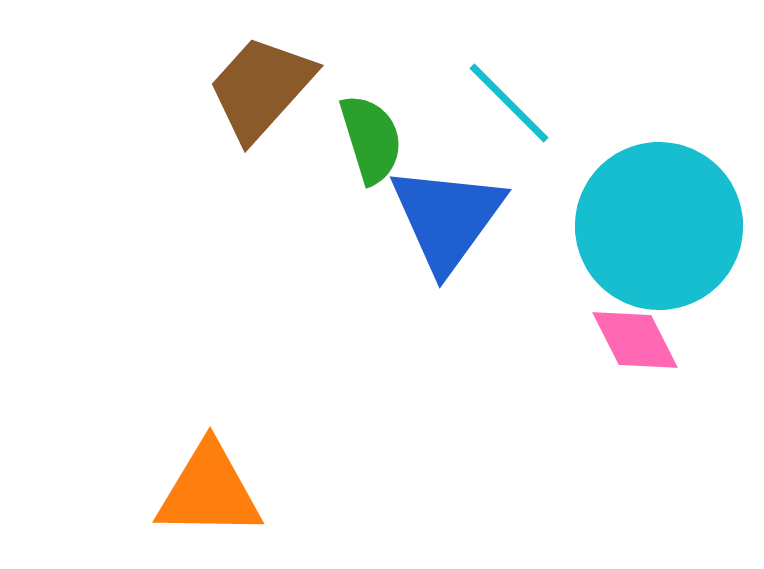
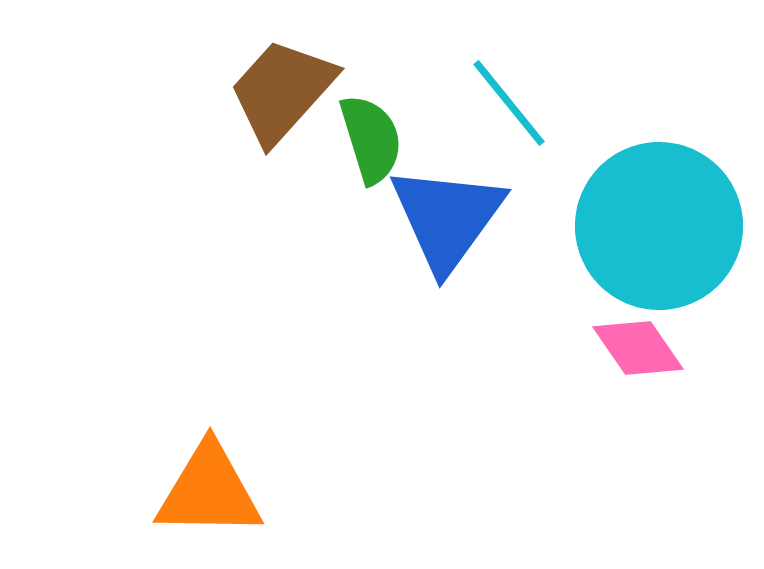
brown trapezoid: moved 21 px right, 3 px down
cyan line: rotated 6 degrees clockwise
pink diamond: moved 3 px right, 8 px down; rotated 8 degrees counterclockwise
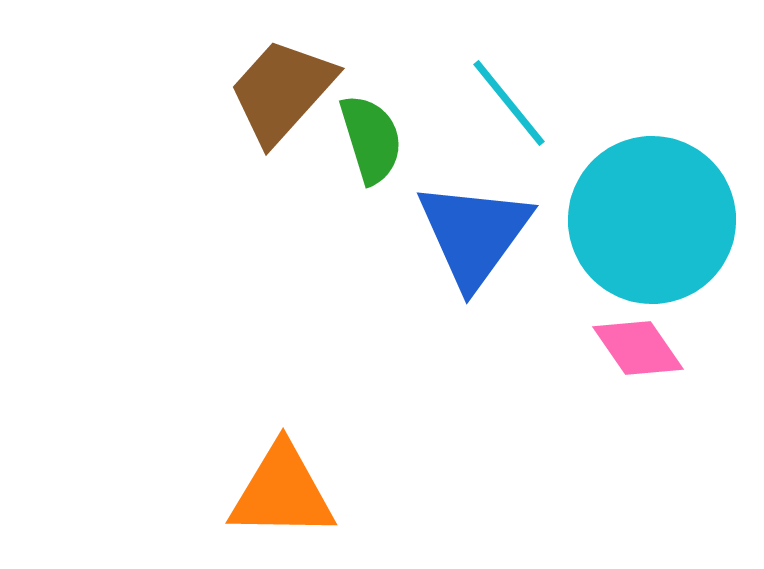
blue triangle: moved 27 px right, 16 px down
cyan circle: moved 7 px left, 6 px up
orange triangle: moved 73 px right, 1 px down
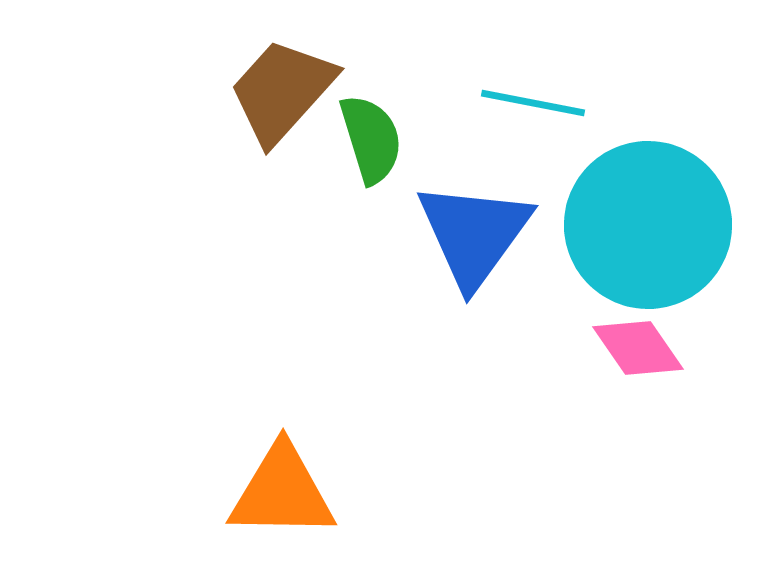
cyan line: moved 24 px right; rotated 40 degrees counterclockwise
cyan circle: moved 4 px left, 5 px down
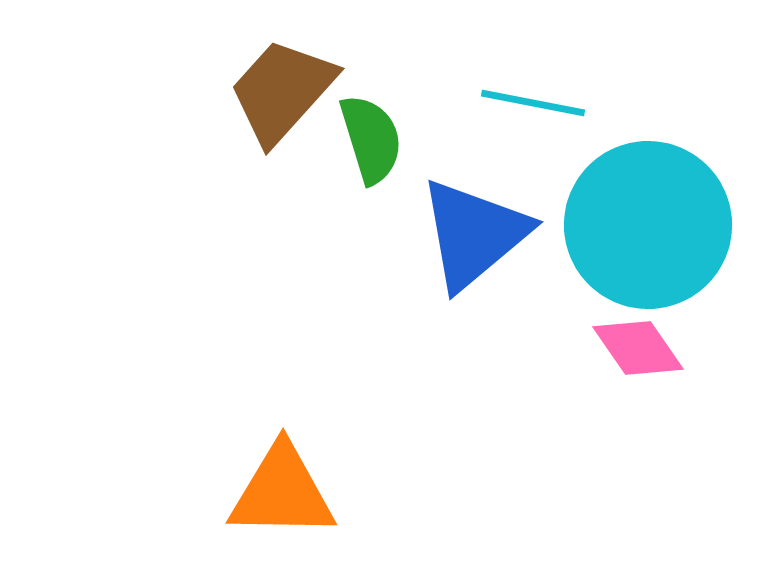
blue triangle: rotated 14 degrees clockwise
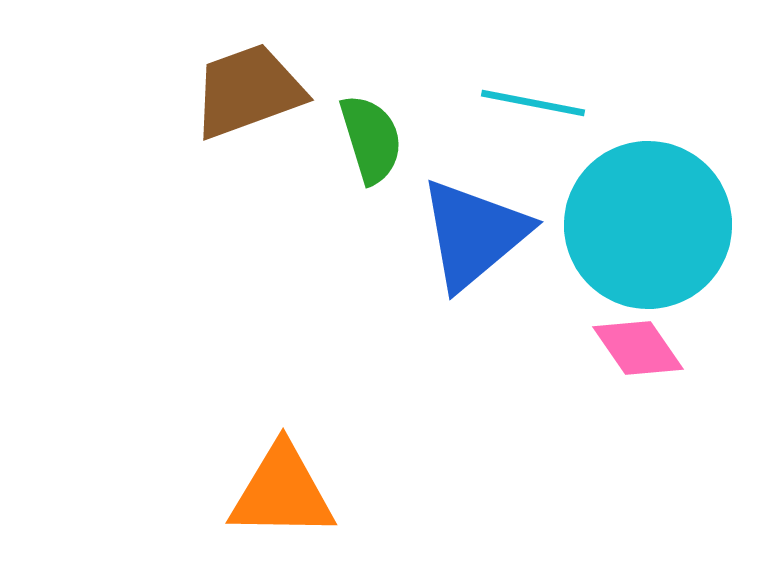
brown trapezoid: moved 34 px left; rotated 28 degrees clockwise
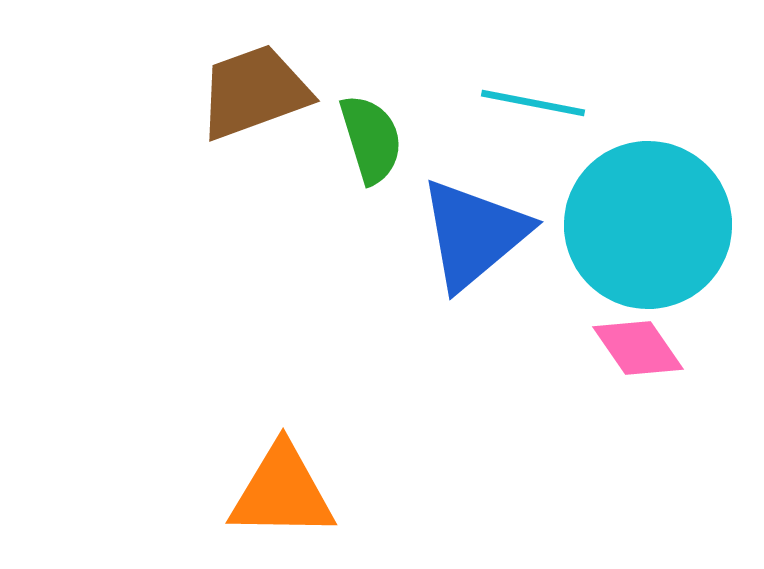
brown trapezoid: moved 6 px right, 1 px down
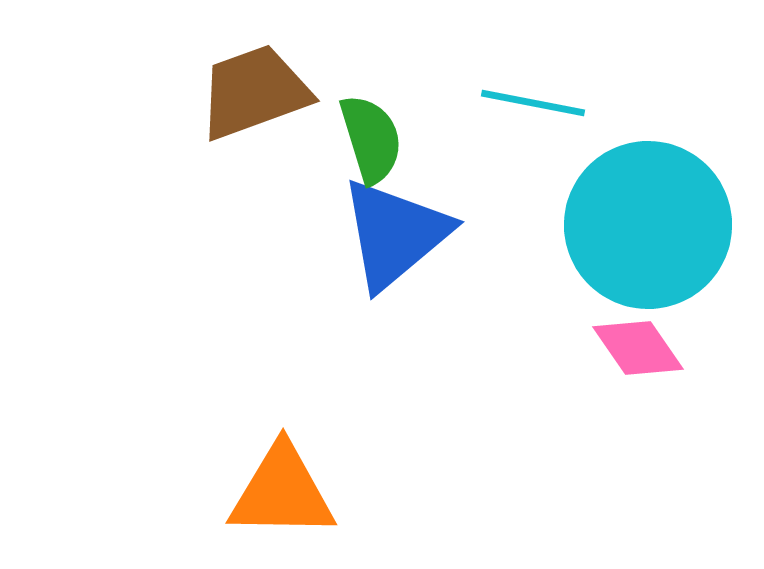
blue triangle: moved 79 px left
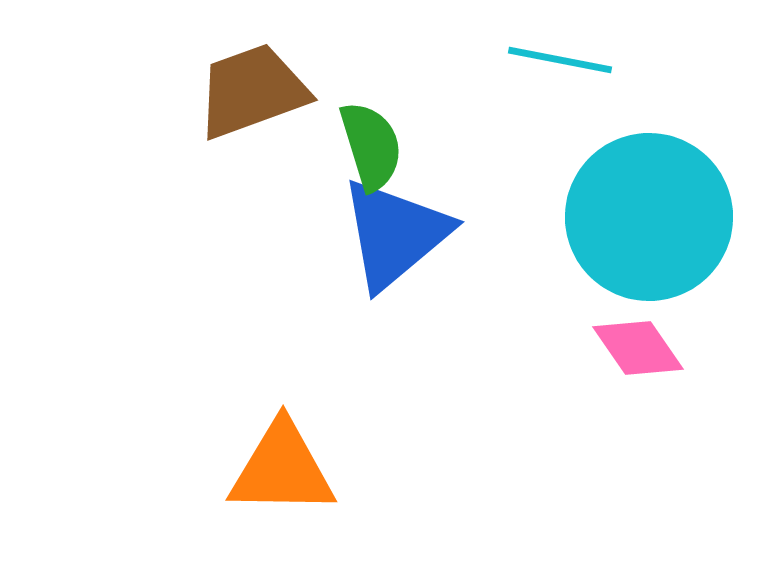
brown trapezoid: moved 2 px left, 1 px up
cyan line: moved 27 px right, 43 px up
green semicircle: moved 7 px down
cyan circle: moved 1 px right, 8 px up
orange triangle: moved 23 px up
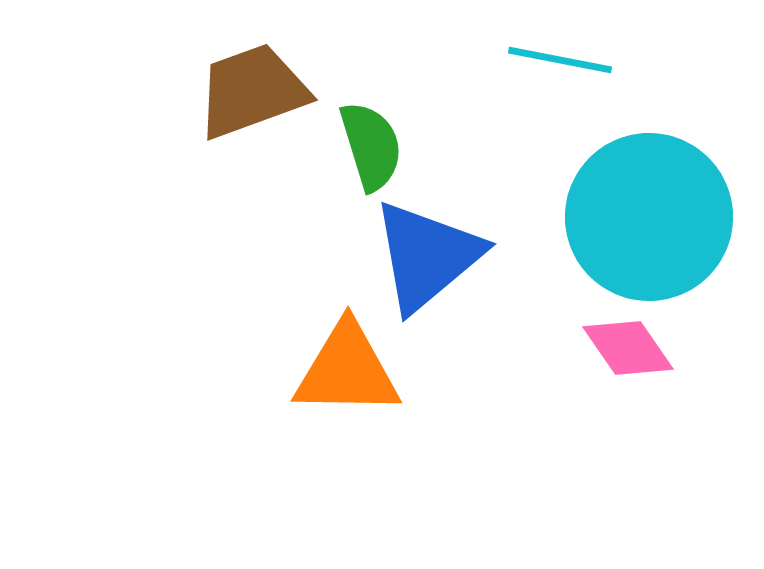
blue triangle: moved 32 px right, 22 px down
pink diamond: moved 10 px left
orange triangle: moved 65 px right, 99 px up
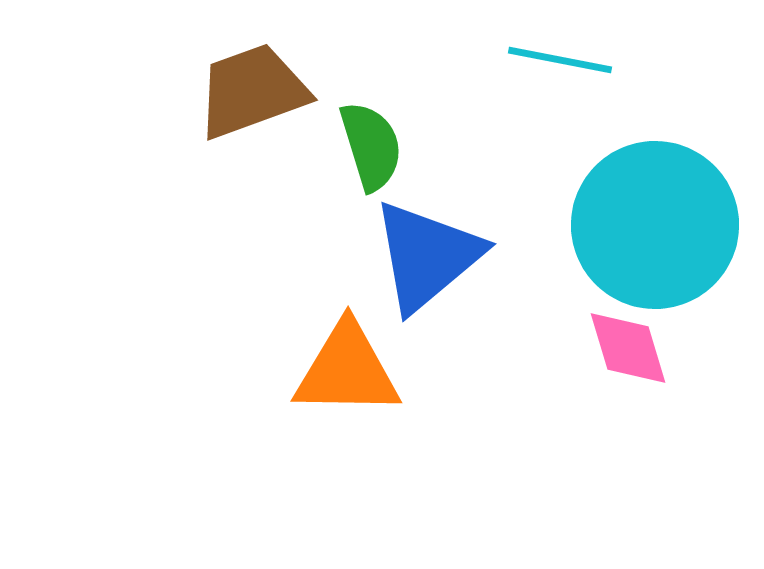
cyan circle: moved 6 px right, 8 px down
pink diamond: rotated 18 degrees clockwise
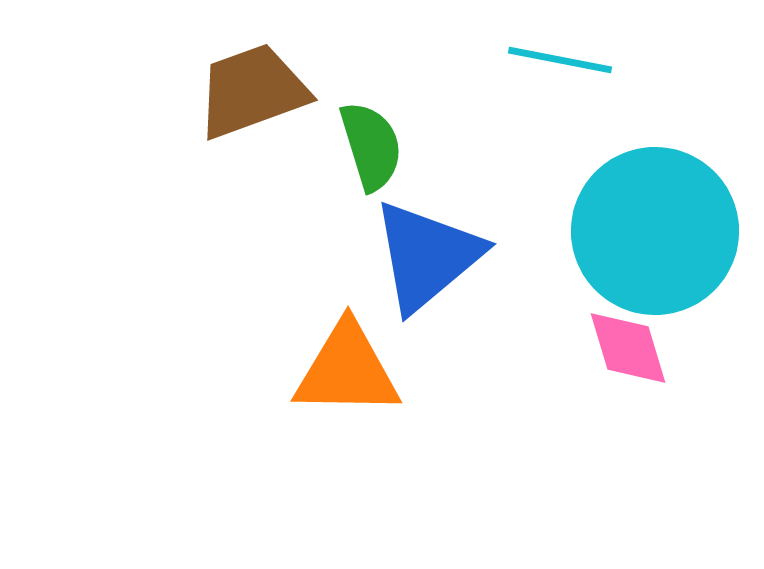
cyan circle: moved 6 px down
